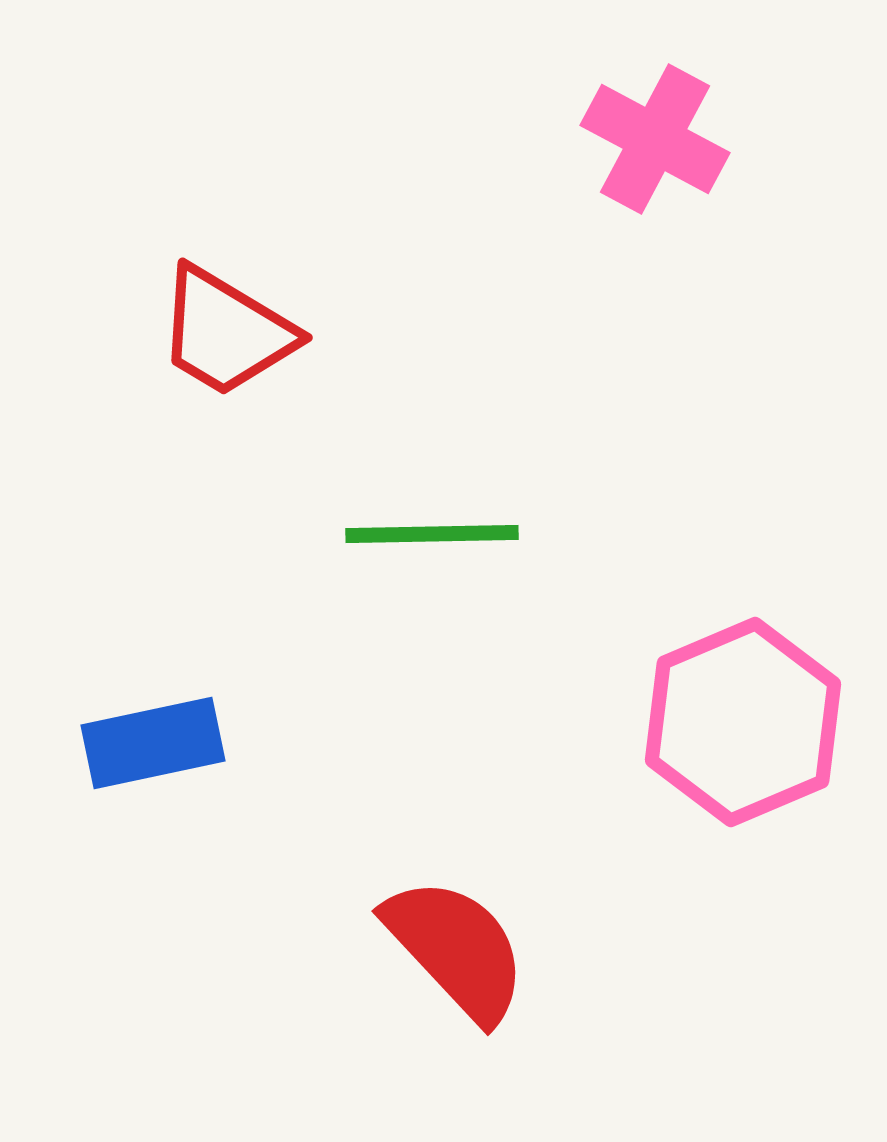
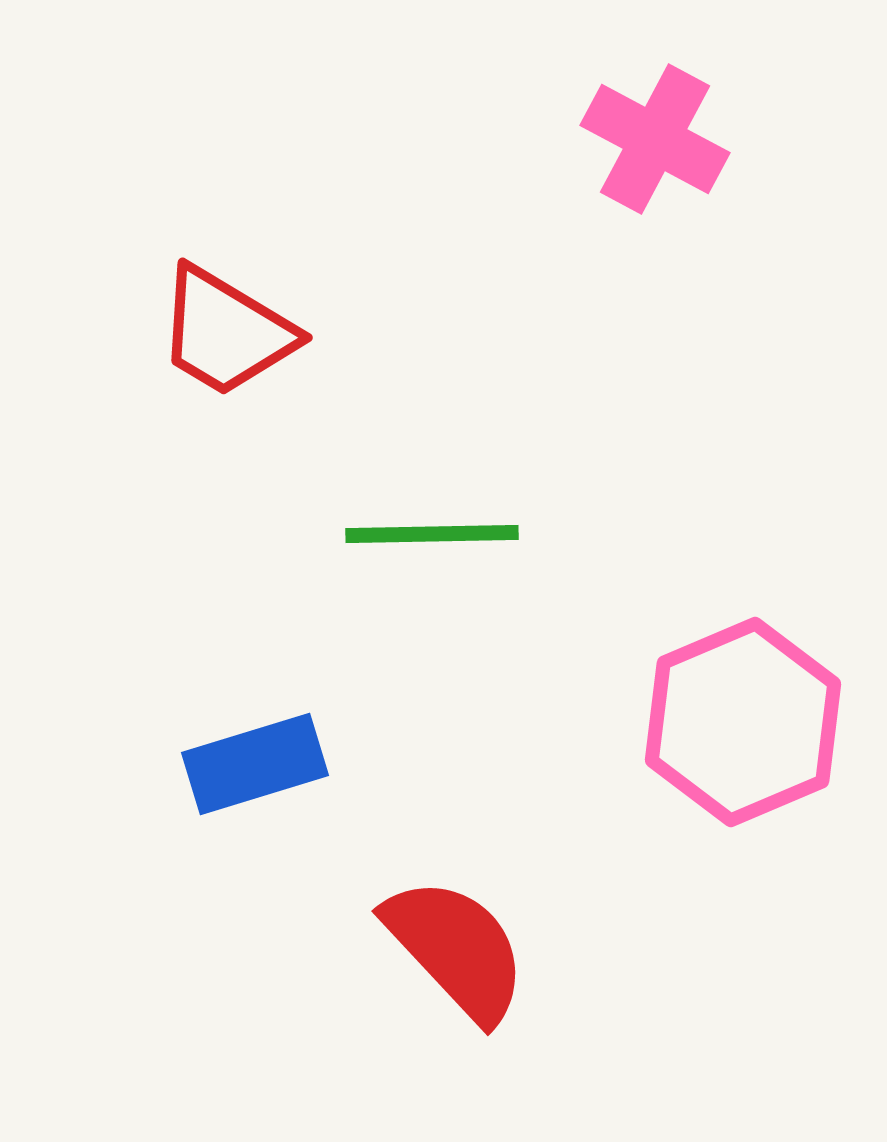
blue rectangle: moved 102 px right, 21 px down; rotated 5 degrees counterclockwise
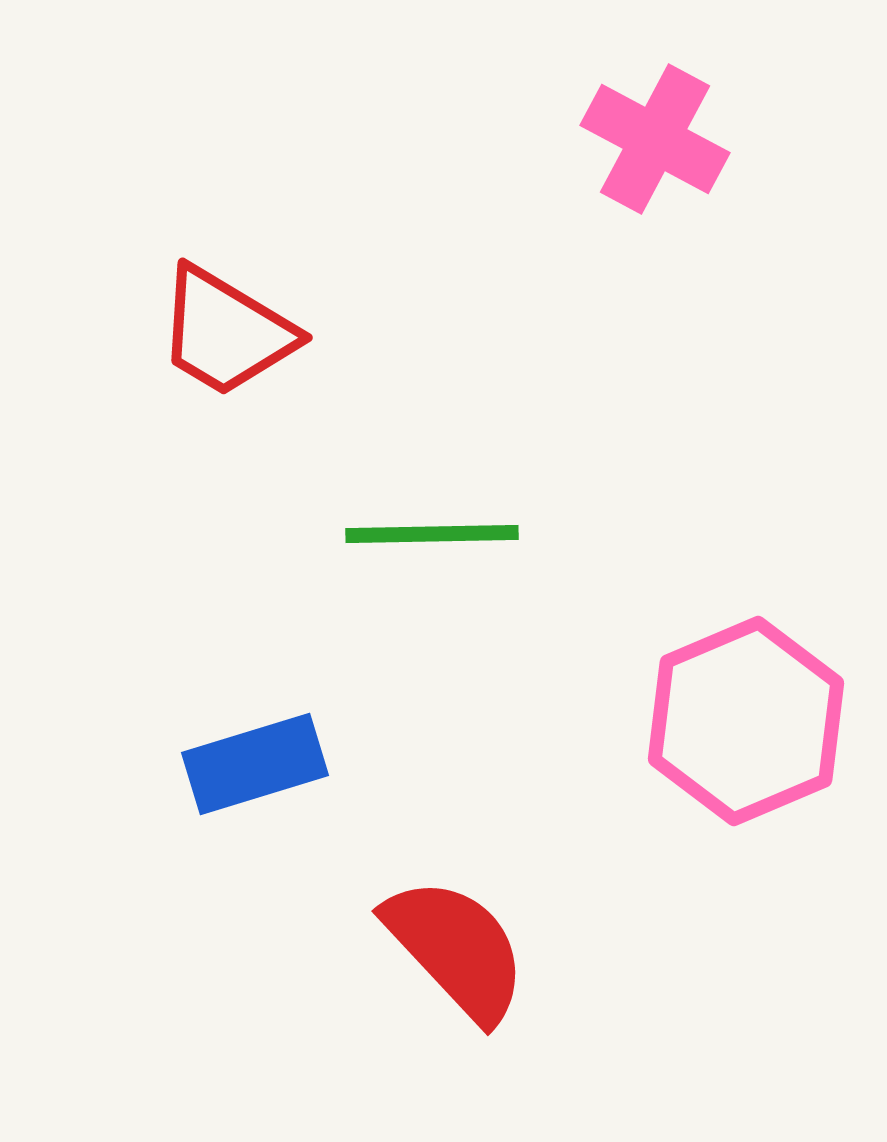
pink hexagon: moved 3 px right, 1 px up
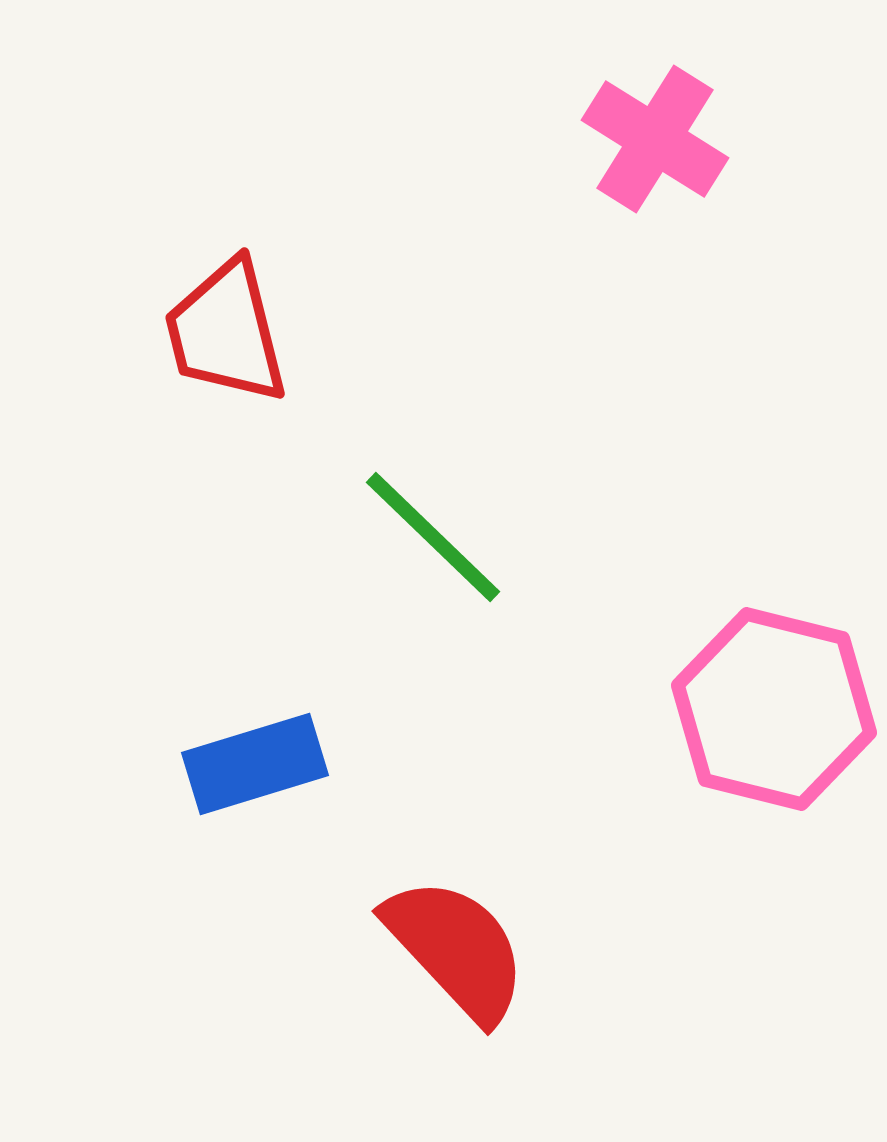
pink cross: rotated 4 degrees clockwise
red trapezoid: rotated 45 degrees clockwise
green line: moved 1 px right, 3 px down; rotated 45 degrees clockwise
pink hexagon: moved 28 px right, 12 px up; rotated 23 degrees counterclockwise
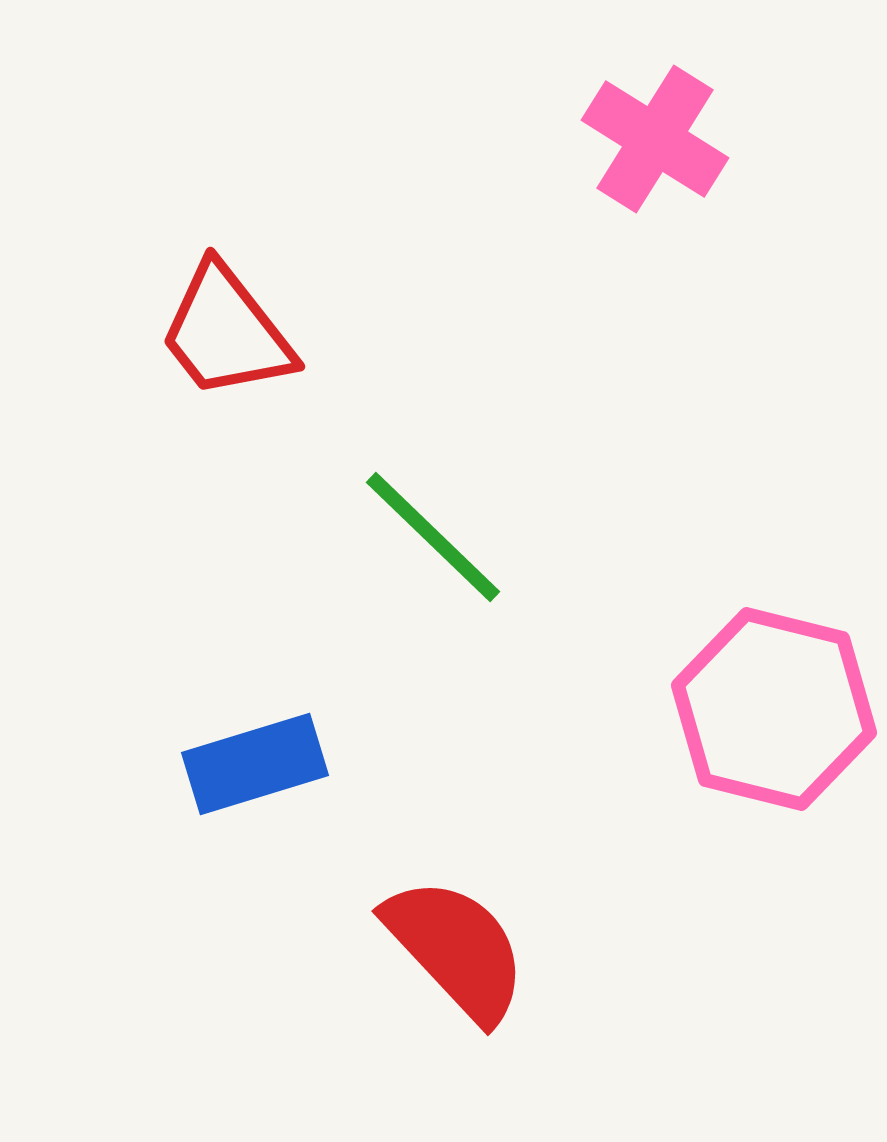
red trapezoid: rotated 24 degrees counterclockwise
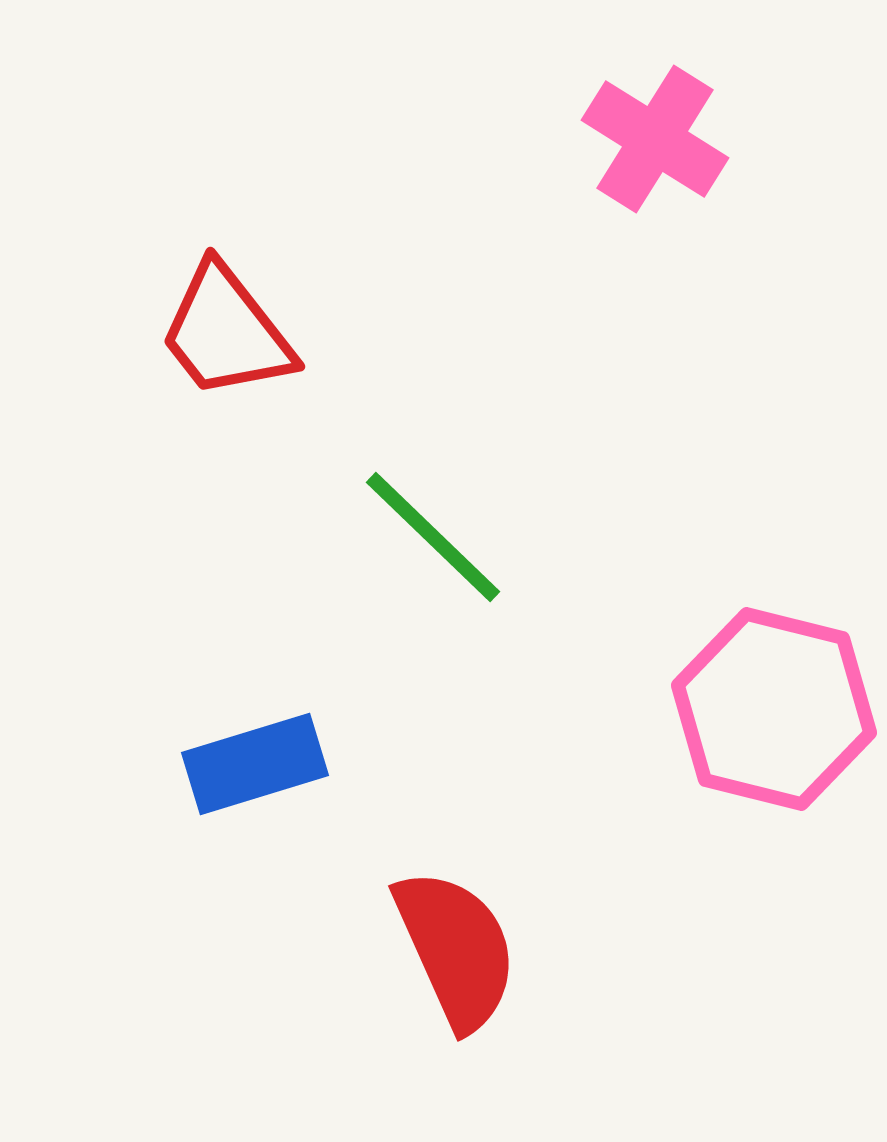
red semicircle: rotated 19 degrees clockwise
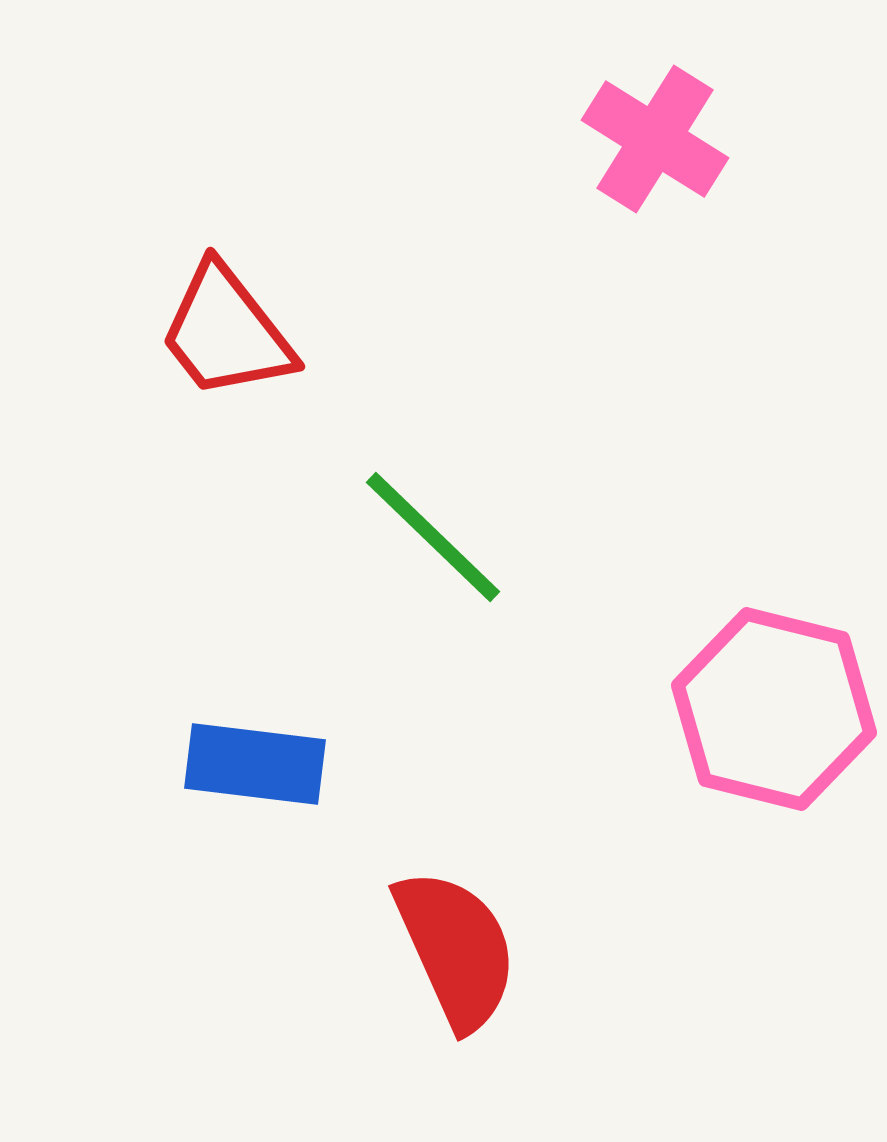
blue rectangle: rotated 24 degrees clockwise
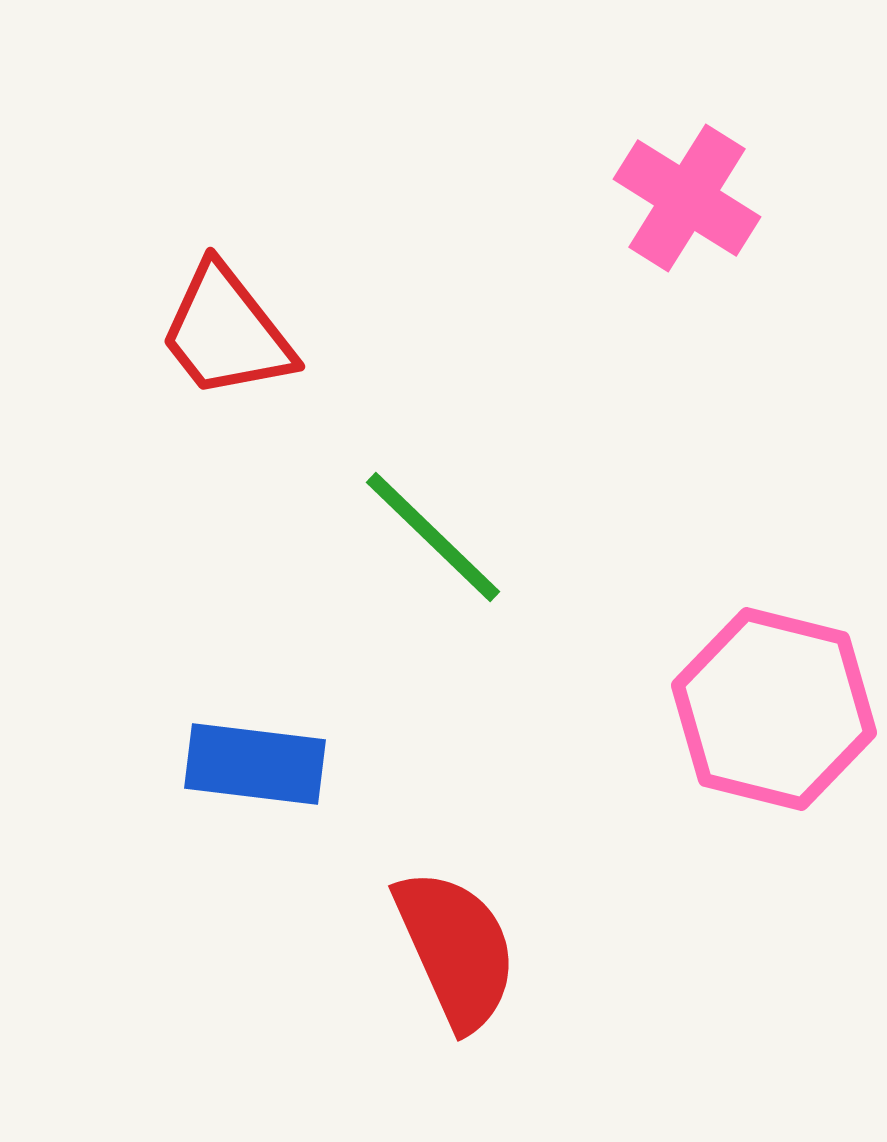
pink cross: moved 32 px right, 59 px down
